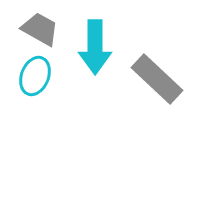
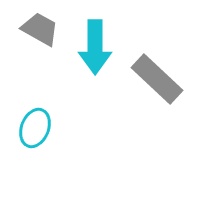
cyan ellipse: moved 52 px down
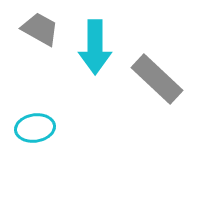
cyan ellipse: rotated 60 degrees clockwise
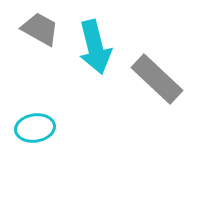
cyan arrow: rotated 14 degrees counterclockwise
